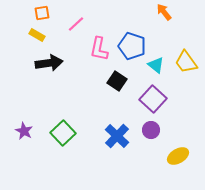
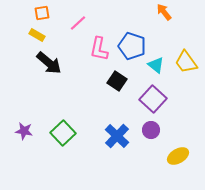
pink line: moved 2 px right, 1 px up
black arrow: rotated 48 degrees clockwise
purple star: rotated 18 degrees counterclockwise
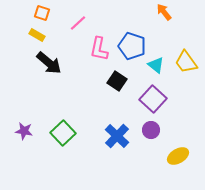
orange square: rotated 28 degrees clockwise
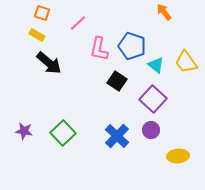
yellow ellipse: rotated 25 degrees clockwise
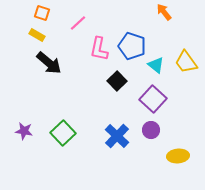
black square: rotated 12 degrees clockwise
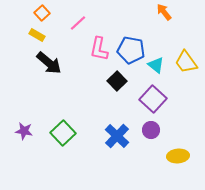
orange square: rotated 28 degrees clockwise
blue pentagon: moved 1 px left, 4 px down; rotated 8 degrees counterclockwise
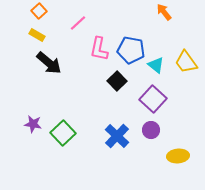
orange square: moved 3 px left, 2 px up
purple star: moved 9 px right, 7 px up
